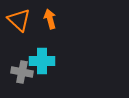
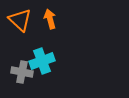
orange triangle: moved 1 px right
cyan cross: rotated 20 degrees counterclockwise
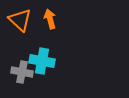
cyan cross: rotated 30 degrees clockwise
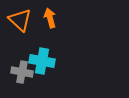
orange arrow: moved 1 px up
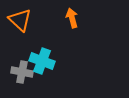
orange arrow: moved 22 px right
cyan cross: rotated 10 degrees clockwise
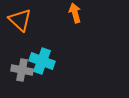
orange arrow: moved 3 px right, 5 px up
gray cross: moved 2 px up
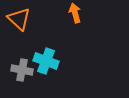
orange triangle: moved 1 px left, 1 px up
cyan cross: moved 4 px right
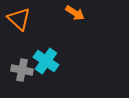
orange arrow: rotated 138 degrees clockwise
cyan cross: rotated 15 degrees clockwise
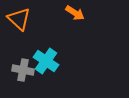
gray cross: moved 1 px right
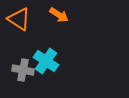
orange arrow: moved 16 px left, 2 px down
orange triangle: rotated 10 degrees counterclockwise
